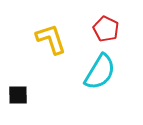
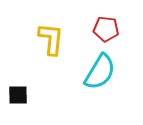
red pentagon: rotated 20 degrees counterclockwise
yellow L-shape: rotated 24 degrees clockwise
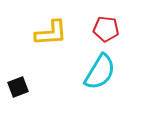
yellow L-shape: moved 6 px up; rotated 80 degrees clockwise
black square: moved 8 px up; rotated 20 degrees counterclockwise
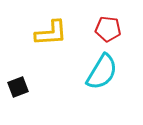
red pentagon: moved 2 px right
cyan semicircle: moved 2 px right
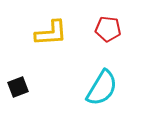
cyan semicircle: moved 16 px down
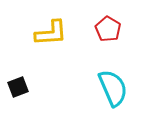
red pentagon: rotated 25 degrees clockwise
cyan semicircle: moved 11 px right; rotated 54 degrees counterclockwise
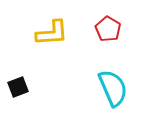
yellow L-shape: moved 1 px right
